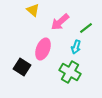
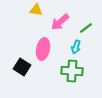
yellow triangle: moved 3 px right; rotated 32 degrees counterclockwise
pink ellipse: rotated 10 degrees counterclockwise
green cross: moved 2 px right, 1 px up; rotated 25 degrees counterclockwise
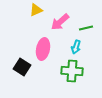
yellow triangle: rotated 32 degrees counterclockwise
green line: rotated 24 degrees clockwise
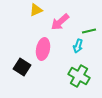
green line: moved 3 px right, 3 px down
cyan arrow: moved 2 px right, 1 px up
green cross: moved 7 px right, 5 px down; rotated 25 degrees clockwise
